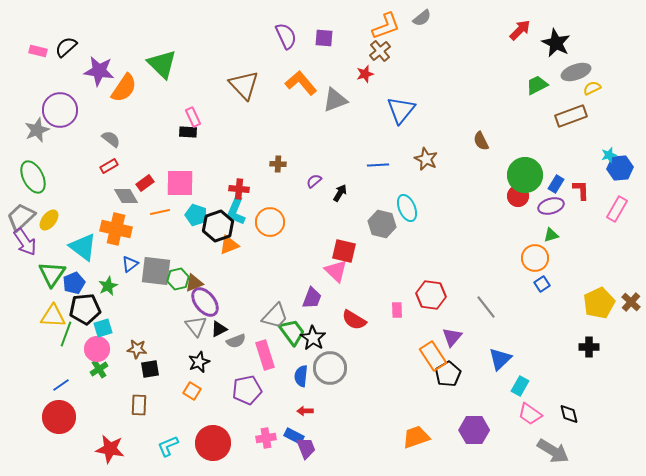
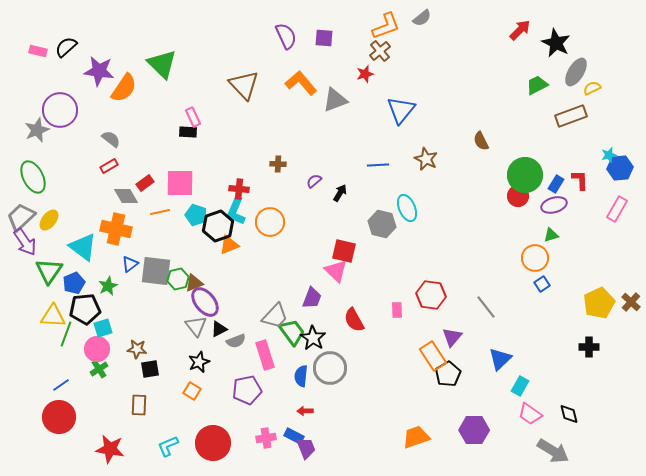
gray ellipse at (576, 72): rotated 40 degrees counterclockwise
red L-shape at (581, 190): moved 1 px left, 10 px up
purple ellipse at (551, 206): moved 3 px right, 1 px up
green triangle at (52, 274): moved 3 px left, 3 px up
red semicircle at (354, 320): rotated 30 degrees clockwise
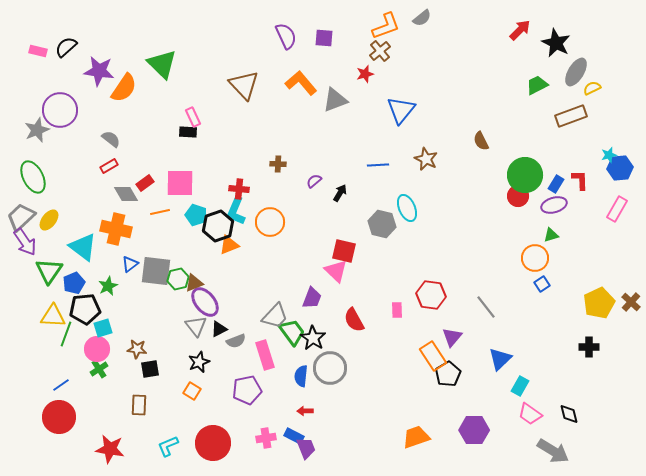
gray diamond at (126, 196): moved 2 px up
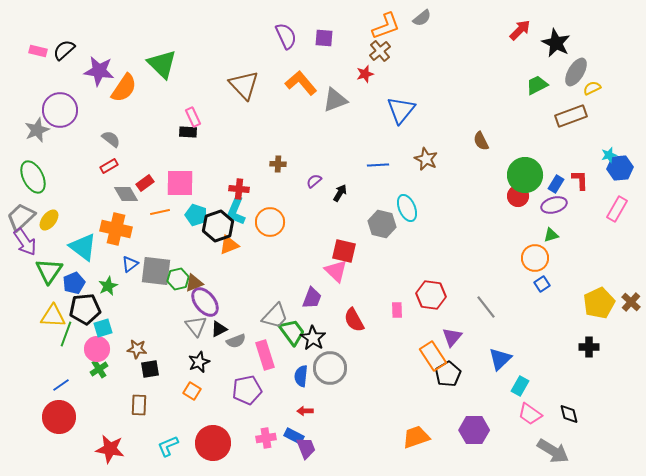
black semicircle at (66, 47): moved 2 px left, 3 px down
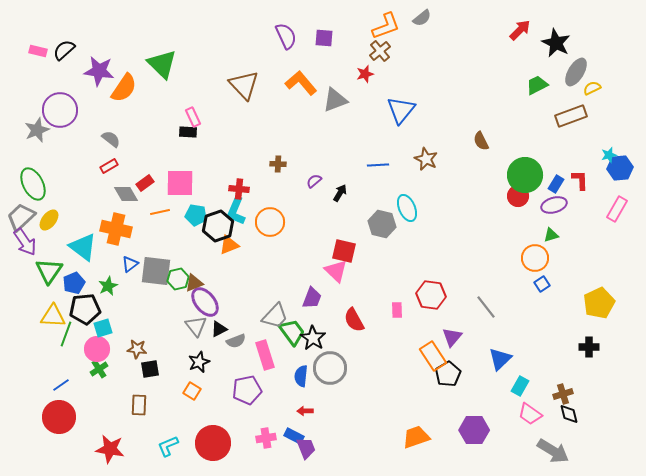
green ellipse at (33, 177): moved 7 px down
cyan pentagon at (196, 215): rotated 10 degrees counterclockwise
brown cross at (631, 302): moved 68 px left, 92 px down; rotated 30 degrees clockwise
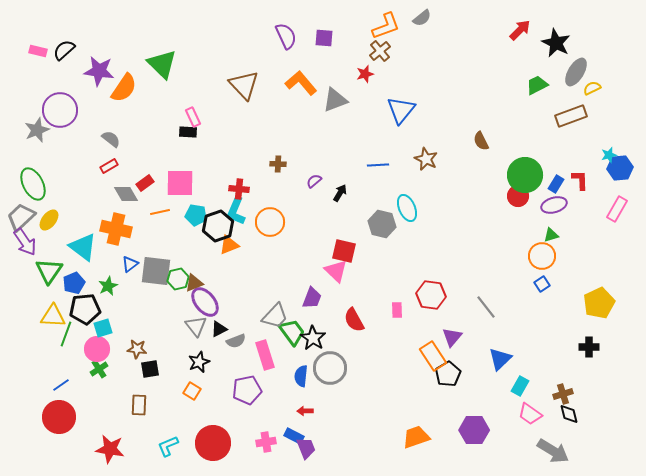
orange circle at (535, 258): moved 7 px right, 2 px up
pink cross at (266, 438): moved 4 px down
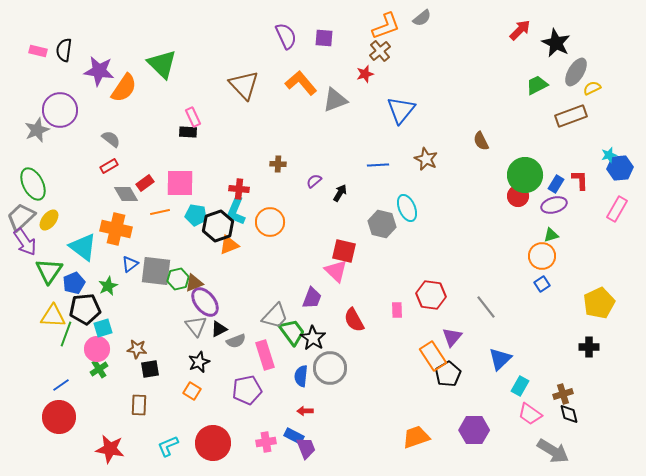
black semicircle at (64, 50): rotated 40 degrees counterclockwise
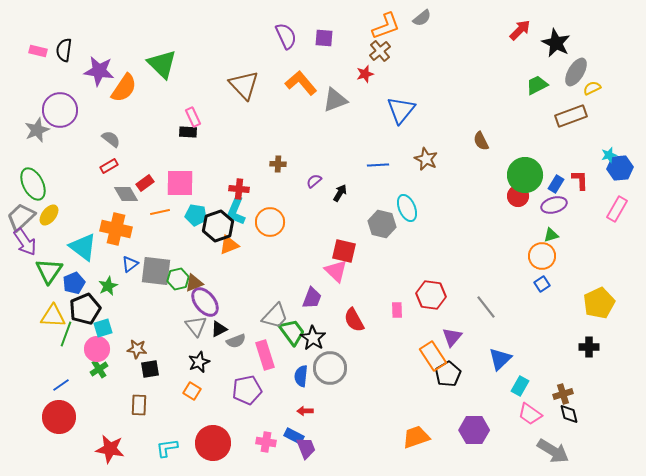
yellow ellipse at (49, 220): moved 5 px up
black pentagon at (85, 309): rotated 16 degrees counterclockwise
pink cross at (266, 442): rotated 18 degrees clockwise
cyan L-shape at (168, 446): moved 1 px left, 2 px down; rotated 15 degrees clockwise
